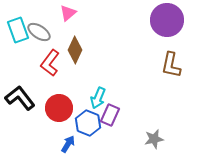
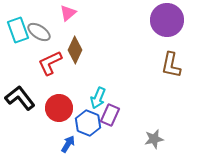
red L-shape: rotated 28 degrees clockwise
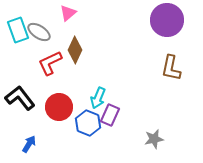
brown L-shape: moved 3 px down
red circle: moved 1 px up
blue arrow: moved 39 px left
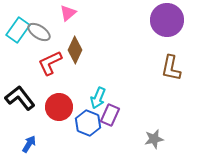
cyan rectangle: rotated 55 degrees clockwise
